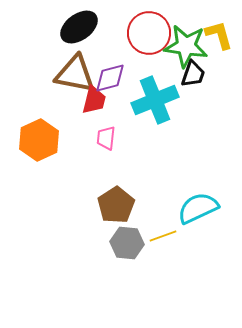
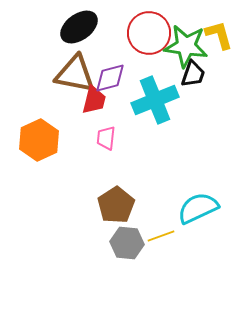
yellow line: moved 2 px left
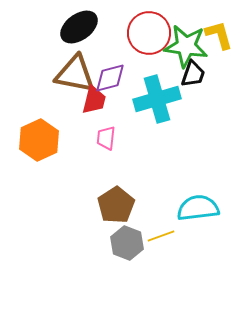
cyan cross: moved 2 px right, 1 px up; rotated 6 degrees clockwise
cyan semicircle: rotated 18 degrees clockwise
gray hexagon: rotated 16 degrees clockwise
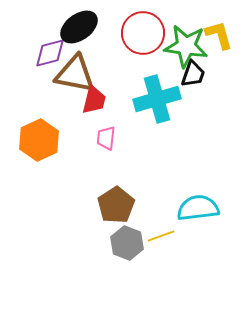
red circle: moved 6 px left
purple diamond: moved 60 px left, 25 px up
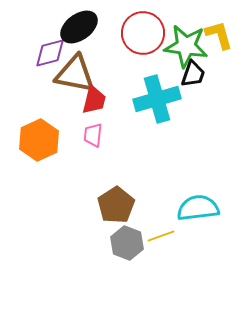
pink trapezoid: moved 13 px left, 3 px up
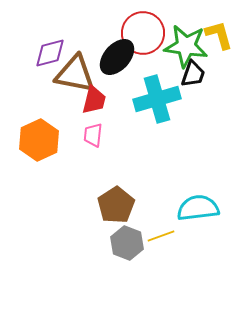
black ellipse: moved 38 px right, 30 px down; rotated 12 degrees counterclockwise
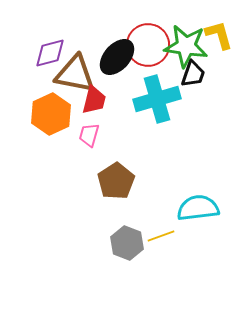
red circle: moved 5 px right, 12 px down
pink trapezoid: moved 4 px left; rotated 10 degrees clockwise
orange hexagon: moved 12 px right, 26 px up
brown pentagon: moved 24 px up
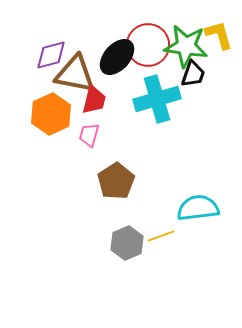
purple diamond: moved 1 px right, 2 px down
gray hexagon: rotated 16 degrees clockwise
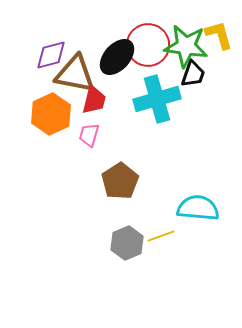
brown pentagon: moved 4 px right
cyan semicircle: rotated 12 degrees clockwise
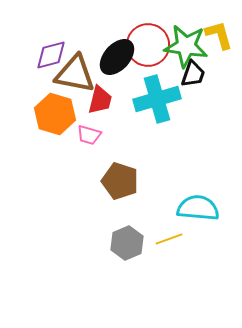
red trapezoid: moved 6 px right
orange hexagon: moved 4 px right; rotated 18 degrees counterclockwise
pink trapezoid: rotated 90 degrees counterclockwise
brown pentagon: rotated 21 degrees counterclockwise
yellow line: moved 8 px right, 3 px down
